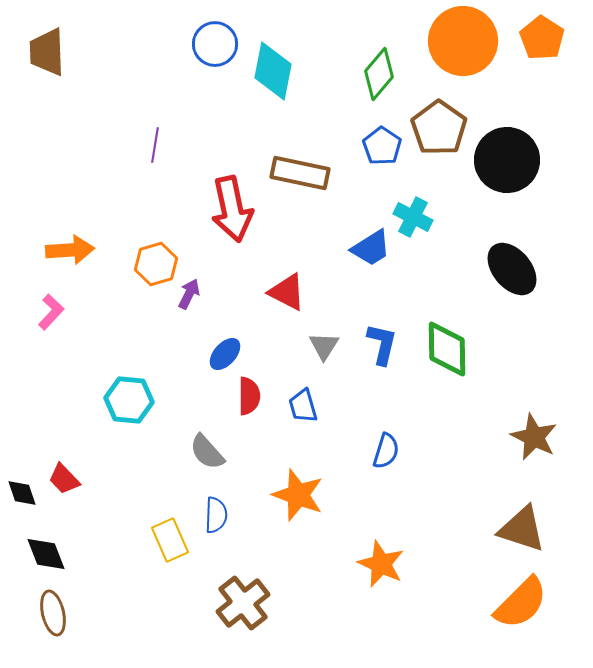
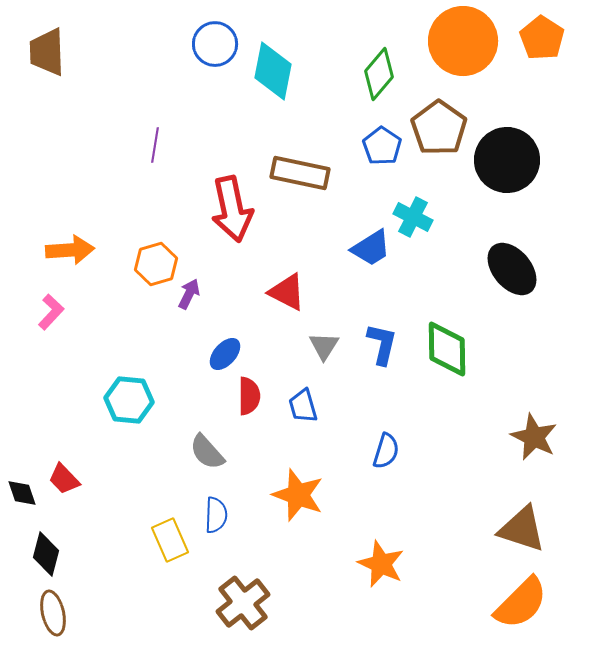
black diamond at (46, 554): rotated 36 degrees clockwise
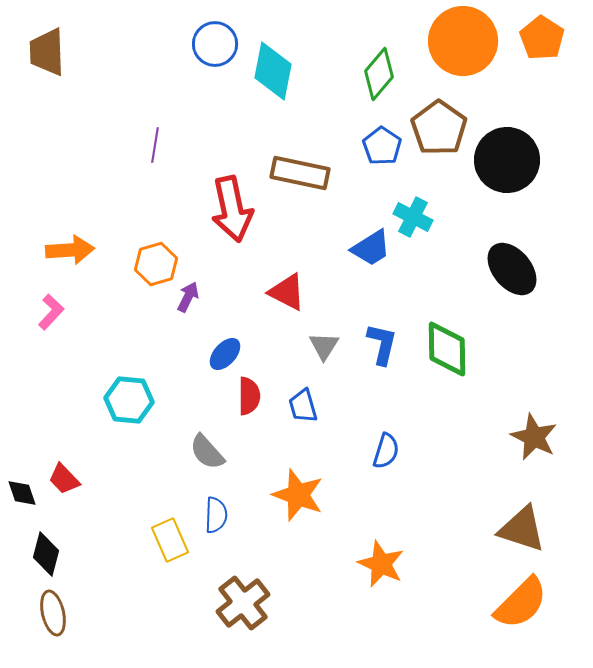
purple arrow at (189, 294): moved 1 px left, 3 px down
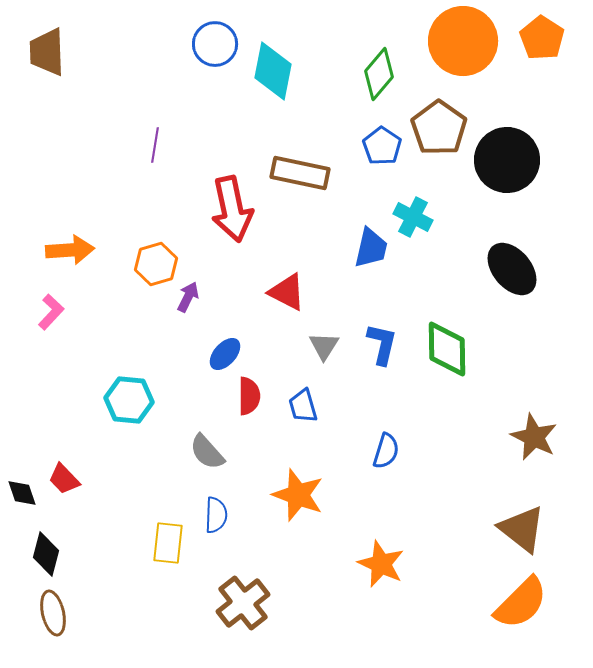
blue trapezoid at (371, 248): rotated 45 degrees counterclockwise
brown triangle at (522, 529): rotated 20 degrees clockwise
yellow rectangle at (170, 540): moved 2 px left, 3 px down; rotated 30 degrees clockwise
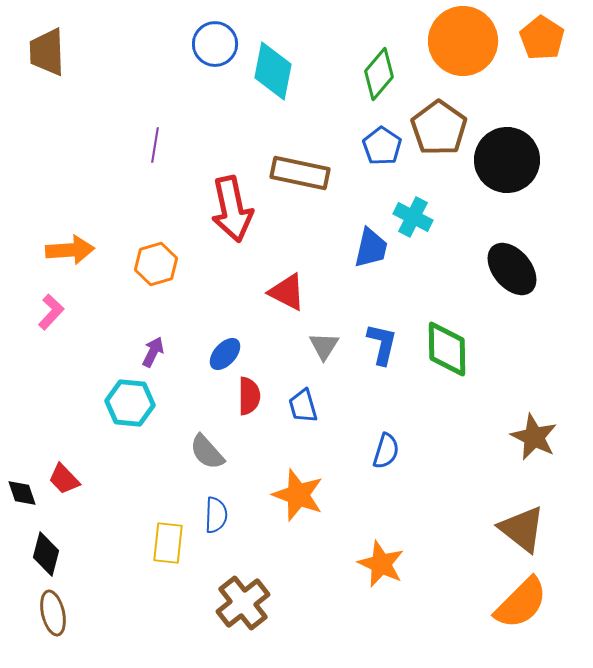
purple arrow at (188, 297): moved 35 px left, 55 px down
cyan hexagon at (129, 400): moved 1 px right, 3 px down
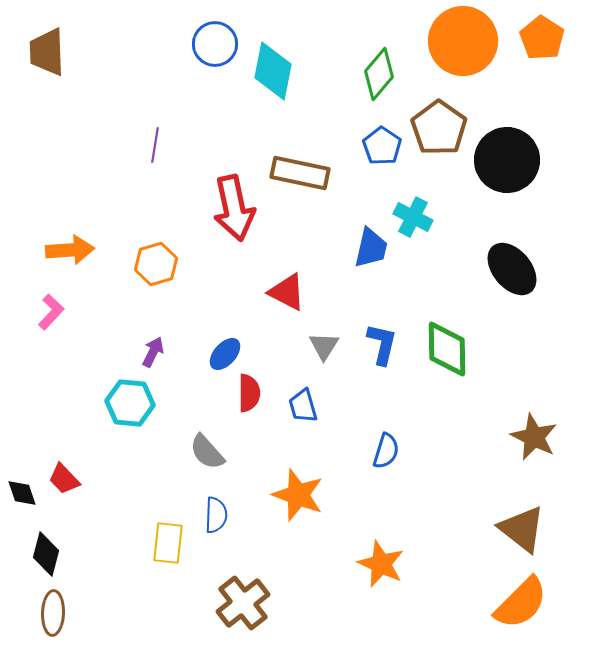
red arrow at (232, 209): moved 2 px right, 1 px up
red semicircle at (249, 396): moved 3 px up
brown ellipse at (53, 613): rotated 15 degrees clockwise
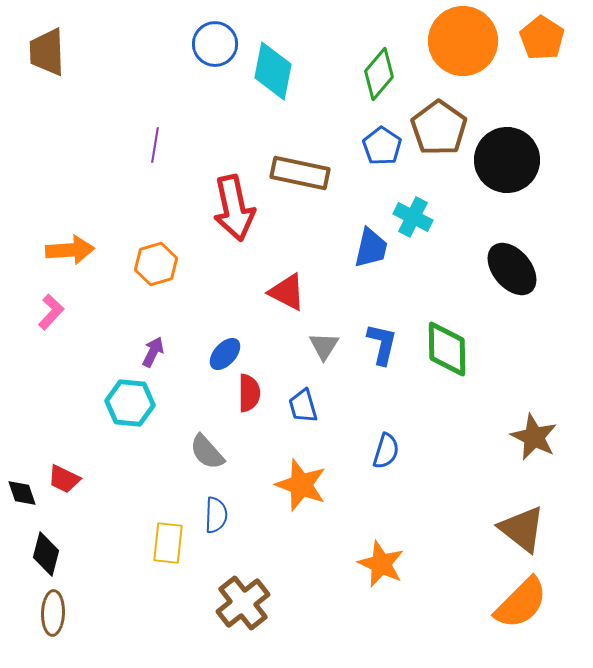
red trapezoid at (64, 479): rotated 20 degrees counterclockwise
orange star at (298, 495): moved 3 px right, 10 px up
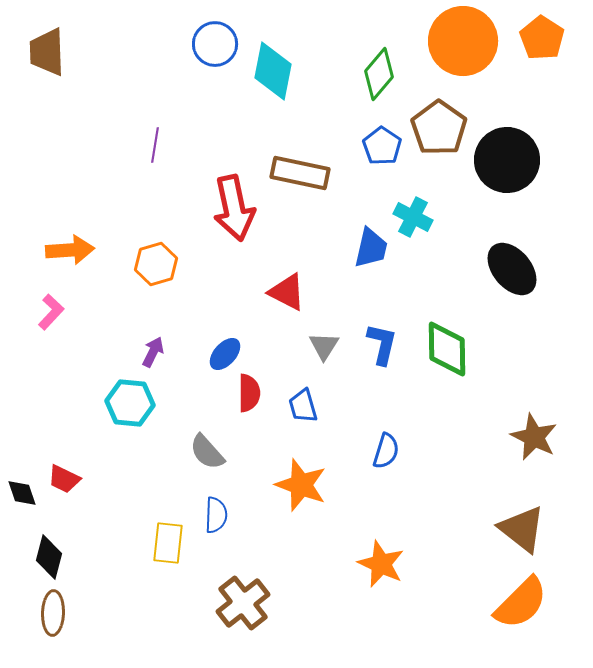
black diamond at (46, 554): moved 3 px right, 3 px down
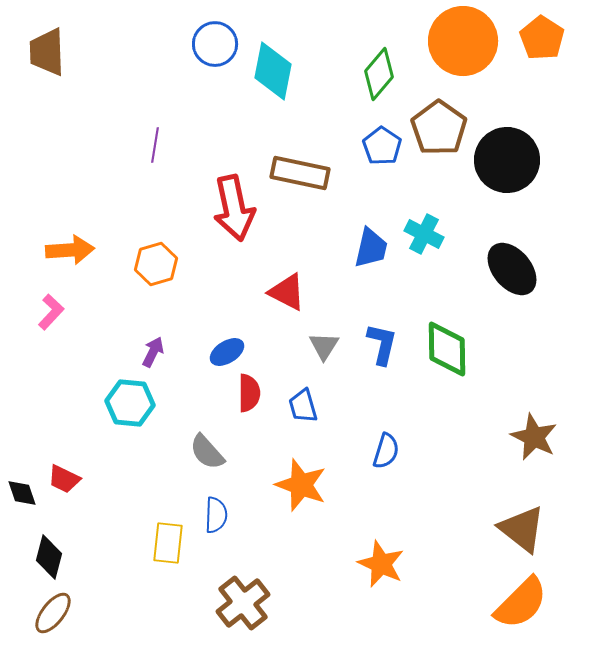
cyan cross at (413, 217): moved 11 px right, 17 px down
blue ellipse at (225, 354): moved 2 px right, 2 px up; rotated 16 degrees clockwise
brown ellipse at (53, 613): rotated 36 degrees clockwise
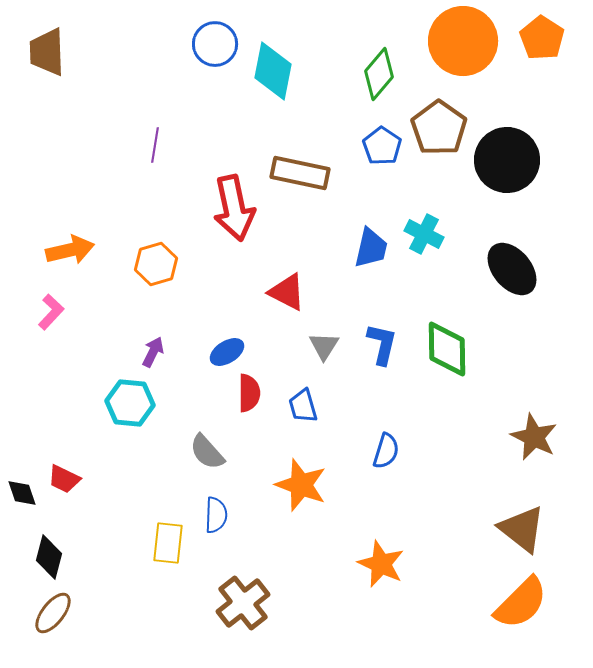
orange arrow at (70, 250): rotated 9 degrees counterclockwise
